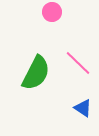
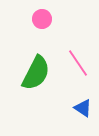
pink circle: moved 10 px left, 7 px down
pink line: rotated 12 degrees clockwise
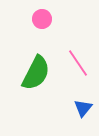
blue triangle: rotated 36 degrees clockwise
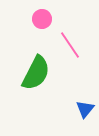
pink line: moved 8 px left, 18 px up
blue triangle: moved 2 px right, 1 px down
